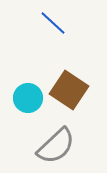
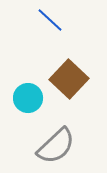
blue line: moved 3 px left, 3 px up
brown square: moved 11 px up; rotated 9 degrees clockwise
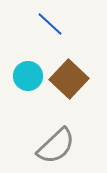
blue line: moved 4 px down
cyan circle: moved 22 px up
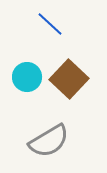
cyan circle: moved 1 px left, 1 px down
gray semicircle: moved 7 px left, 5 px up; rotated 12 degrees clockwise
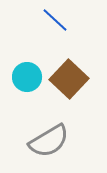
blue line: moved 5 px right, 4 px up
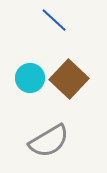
blue line: moved 1 px left
cyan circle: moved 3 px right, 1 px down
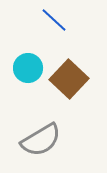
cyan circle: moved 2 px left, 10 px up
gray semicircle: moved 8 px left, 1 px up
